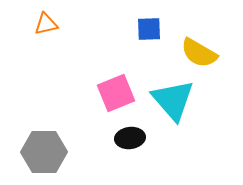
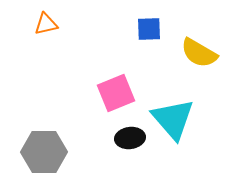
cyan triangle: moved 19 px down
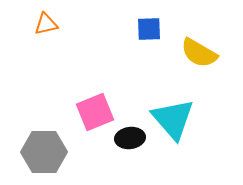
pink square: moved 21 px left, 19 px down
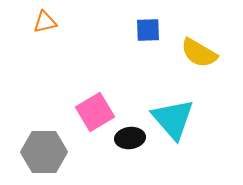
orange triangle: moved 1 px left, 2 px up
blue square: moved 1 px left, 1 px down
pink square: rotated 9 degrees counterclockwise
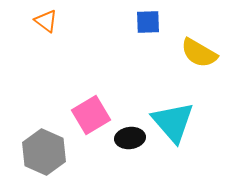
orange triangle: moved 1 px right, 1 px up; rotated 50 degrees clockwise
blue square: moved 8 px up
pink square: moved 4 px left, 3 px down
cyan triangle: moved 3 px down
gray hexagon: rotated 24 degrees clockwise
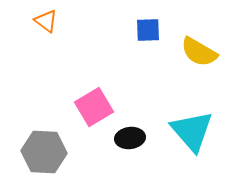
blue square: moved 8 px down
yellow semicircle: moved 1 px up
pink square: moved 3 px right, 8 px up
cyan triangle: moved 19 px right, 9 px down
gray hexagon: rotated 21 degrees counterclockwise
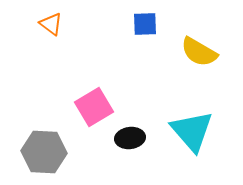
orange triangle: moved 5 px right, 3 px down
blue square: moved 3 px left, 6 px up
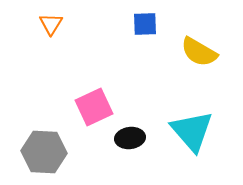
orange triangle: rotated 25 degrees clockwise
pink square: rotated 6 degrees clockwise
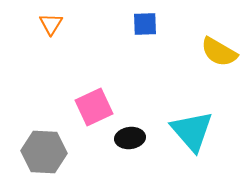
yellow semicircle: moved 20 px right
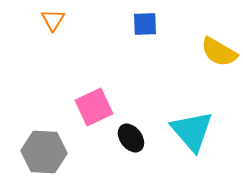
orange triangle: moved 2 px right, 4 px up
black ellipse: moved 1 px right; rotated 60 degrees clockwise
